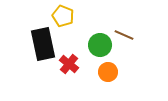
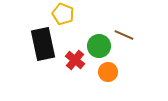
yellow pentagon: moved 2 px up
green circle: moved 1 px left, 1 px down
red cross: moved 6 px right, 4 px up
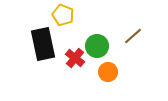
yellow pentagon: moved 1 px down
brown line: moved 9 px right, 1 px down; rotated 66 degrees counterclockwise
green circle: moved 2 px left
red cross: moved 2 px up
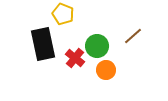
yellow pentagon: moved 1 px up
orange circle: moved 2 px left, 2 px up
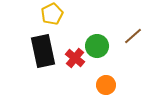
yellow pentagon: moved 11 px left; rotated 25 degrees clockwise
black rectangle: moved 7 px down
orange circle: moved 15 px down
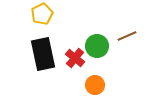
yellow pentagon: moved 10 px left
brown line: moved 6 px left; rotated 18 degrees clockwise
black rectangle: moved 3 px down
orange circle: moved 11 px left
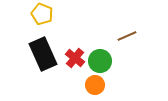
yellow pentagon: rotated 25 degrees counterclockwise
green circle: moved 3 px right, 15 px down
black rectangle: rotated 12 degrees counterclockwise
